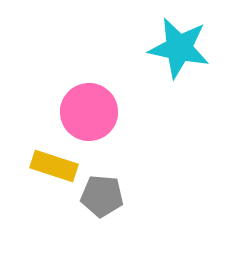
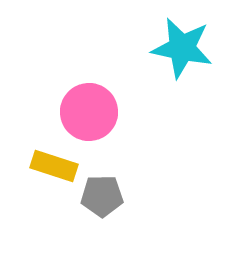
cyan star: moved 3 px right
gray pentagon: rotated 6 degrees counterclockwise
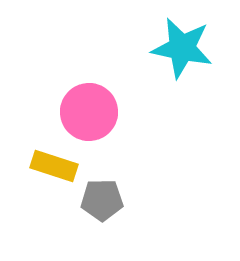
gray pentagon: moved 4 px down
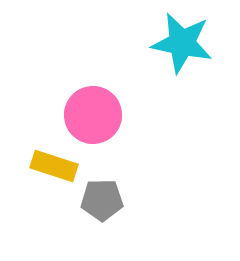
cyan star: moved 5 px up
pink circle: moved 4 px right, 3 px down
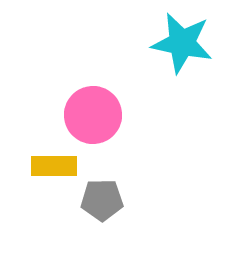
yellow rectangle: rotated 18 degrees counterclockwise
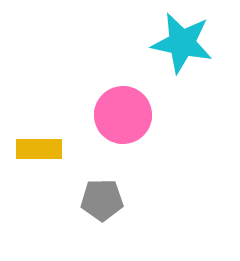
pink circle: moved 30 px right
yellow rectangle: moved 15 px left, 17 px up
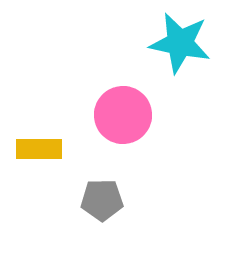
cyan star: moved 2 px left
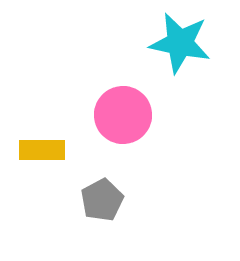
yellow rectangle: moved 3 px right, 1 px down
gray pentagon: rotated 27 degrees counterclockwise
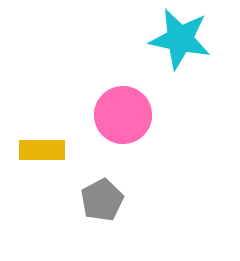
cyan star: moved 4 px up
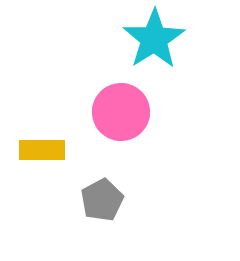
cyan star: moved 26 px left; rotated 28 degrees clockwise
pink circle: moved 2 px left, 3 px up
